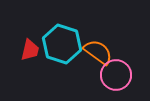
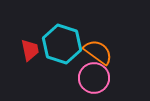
red trapezoid: rotated 25 degrees counterclockwise
pink circle: moved 22 px left, 3 px down
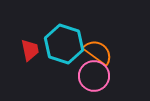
cyan hexagon: moved 2 px right
pink circle: moved 2 px up
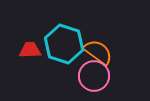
red trapezoid: rotated 80 degrees counterclockwise
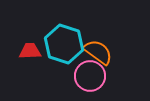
red trapezoid: moved 1 px down
pink circle: moved 4 px left
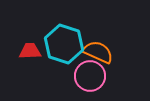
orange semicircle: rotated 12 degrees counterclockwise
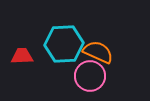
cyan hexagon: rotated 21 degrees counterclockwise
red trapezoid: moved 8 px left, 5 px down
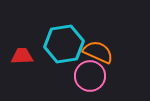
cyan hexagon: rotated 6 degrees counterclockwise
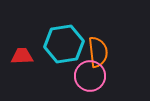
orange semicircle: rotated 60 degrees clockwise
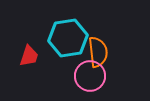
cyan hexagon: moved 4 px right, 6 px up
red trapezoid: moved 7 px right; rotated 110 degrees clockwise
